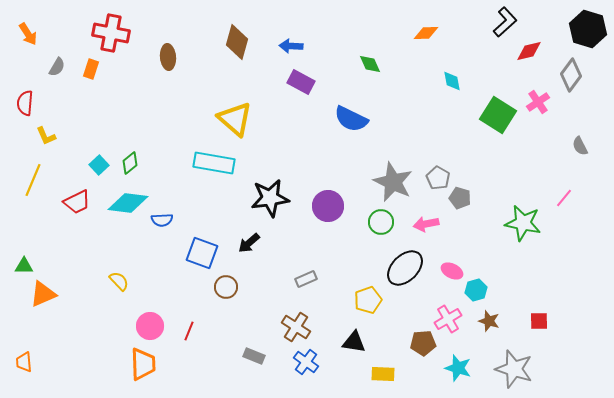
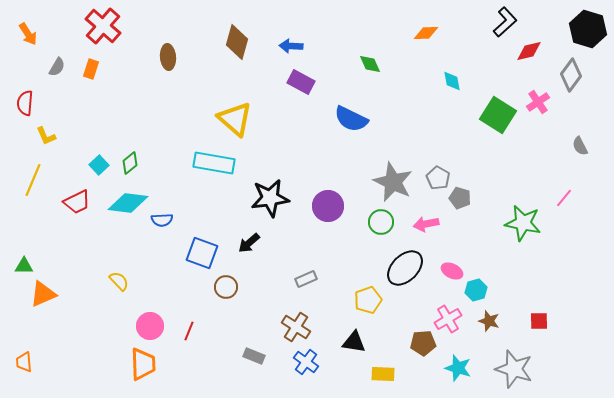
red cross at (111, 33): moved 8 px left, 7 px up; rotated 30 degrees clockwise
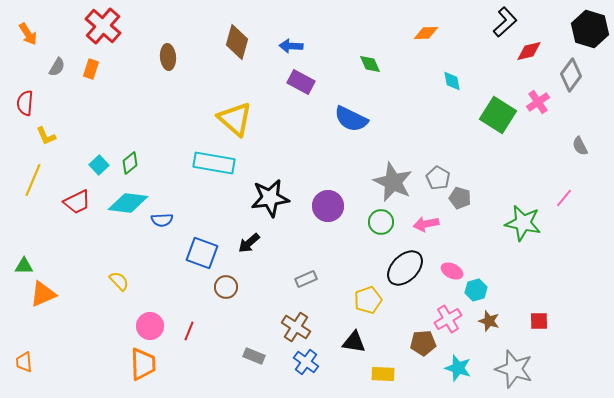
black hexagon at (588, 29): moved 2 px right
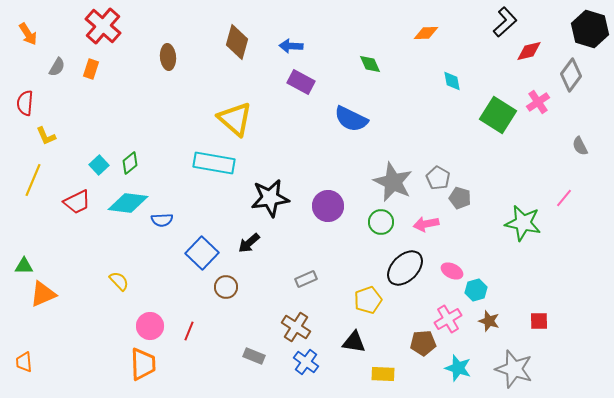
blue square at (202, 253): rotated 24 degrees clockwise
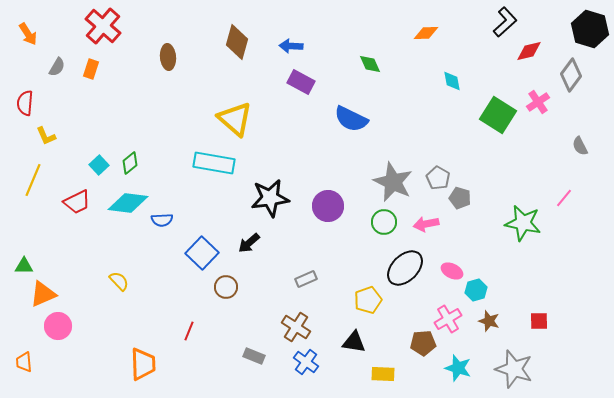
green circle at (381, 222): moved 3 px right
pink circle at (150, 326): moved 92 px left
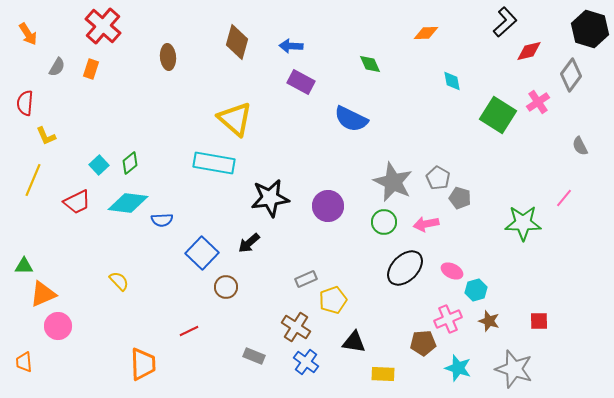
green star at (523, 223): rotated 12 degrees counterclockwise
yellow pentagon at (368, 300): moved 35 px left
pink cross at (448, 319): rotated 8 degrees clockwise
red line at (189, 331): rotated 42 degrees clockwise
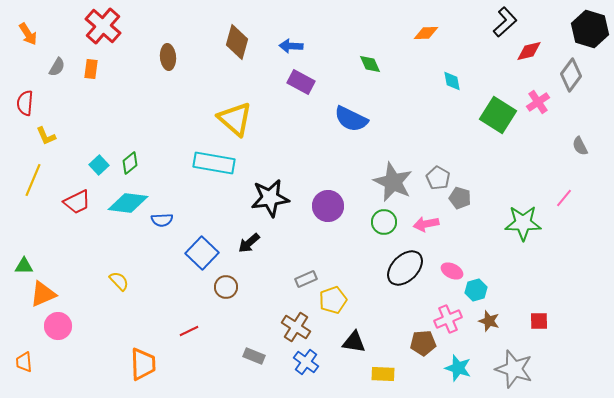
orange rectangle at (91, 69): rotated 12 degrees counterclockwise
